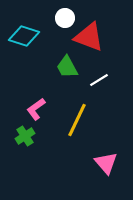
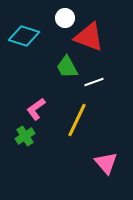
white line: moved 5 px left, 2 px down; rotated 12 degrees clockwise
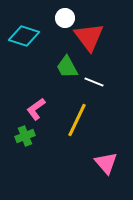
red triangle: rotated 32 degrees clockwise
white line: rotated 42 degrees clockwise
green cross: rotated 12 degrees clockwise
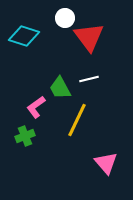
green trapezoid: moved 7 px left, 21 px down
white line: moved 5 px left, 3 px up; rotated 36 degrees counterclockwise
pink L-shape: moved 2 px up
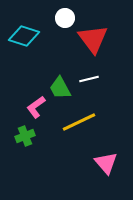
red triangle: moved 4 px right, 2 px down
yellow line: moved 2 px right, 2 px down; rotated 40 degrees clockwise
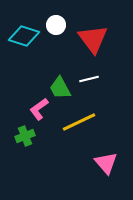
white circle: moved 9 px left, 7 px down
pink L-shape: moved 3 px right, 2 px down
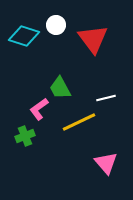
white line: moved 17 px right, 19 px down
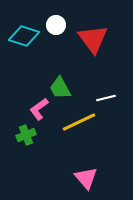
green cross: moved 1 px right, 1 px up
pink triangle: moved 20 px left, 15 px down
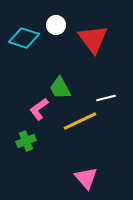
cyan diamond: moved 2 px down
yellow line: moved 1 px right, 1 px up
green cross: moved 6 px down
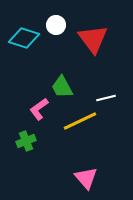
green trapezoid: moved 2 px right, 1 px up
